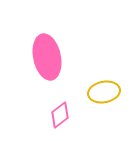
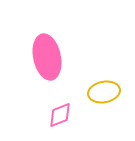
pink diamond: rotated 16 degrees clockwise
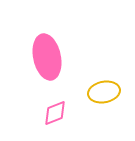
pink diamond: moved 5 px left, 2 px up
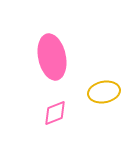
pink ellipse: moved 5 px right
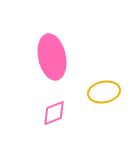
pink diamond: moved 1 px left
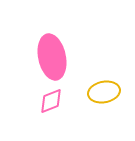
pink diamond: moved 3 px left, 12 px up
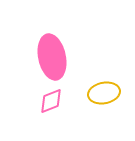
yellow ellipse: moved 1 px down
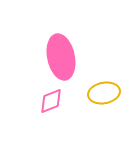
pink ellipse: moved 9 px right
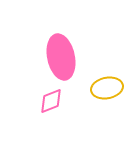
yellow ellipse: moved 3 px right, 5 px up
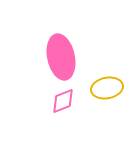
pink diamond: moved 12 px right
